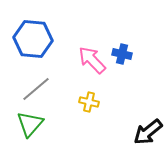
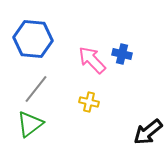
gray line: rotated 12 degrees counterclockwise
green triangle: rotated 12 degrees clockwise
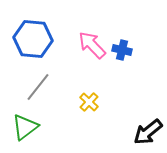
blue cross: moved 4 px up
pink arrow: moved 15 px up
gray line: moved 2 px right, 2 px up
yellow cross: rotated 30 degrees clockwise
green triangle: moved 5 px left, 3 px down
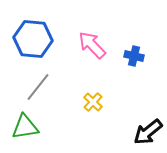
blue cross: moved 12 px right, 6 px down
yellow cross: moved 4 px right
green triangle: rotated 28 degrees clockwise
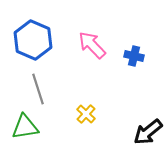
blue hexagon: moved 1 px down; rotated 18 degrees clockwise
gray line: moved 2 px down; rotated 56 degrees counterclockwise
yellow cross: moved 7 px left, 12 px down
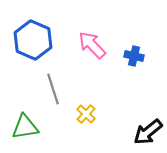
gray line: moved 15 px right
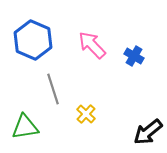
blue cross: rotated 18 degrees clockwise
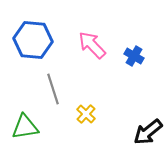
blue hexagon: rotated 18 degrees counterclockwise
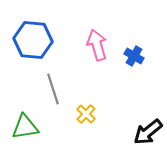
pink arrow: moved 5 px right; rotated 28 degrees clockwise
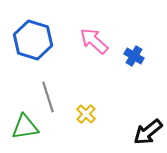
blue hexagon: rotated 12 degrees clockwise
pink arrow: moved 3 px left, 4 px up; rotated 32 degrees counterclockwise
gray line: moved 5 px left, 8 px down
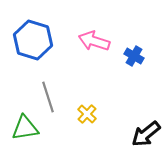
pink arrow: rotated 24 degrees counterclockwise
yellow cross: moved 1 px right
green triangle: moved 1 px down
black arrow: moved 2 px left, 2 px down
